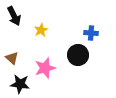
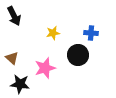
yellow star: moved 12 px right, 3 px down; rotated 16 degrees clockwise
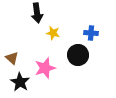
black arrow: moved 23 px right, 3 px up; rotated 18 degrees clockwise
yellow star: rotated 24 degrees clockwise
black star: moved 2 px up; rotated 24 degrees clockwise
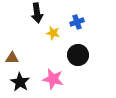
blue cross: moved 14 px left, 11 px up; rotated 24 degrees counterclockwise
brown triangle: rotated 40 degrees counterclockwise
pink star: moved 8 px right, 11 px down; rotated 30 degrees clockwise
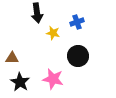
black circle: moved 1 px down
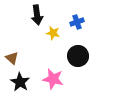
black arrow: moved 2 px down
brown triangle: rotated 40 degrees clockwise
